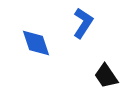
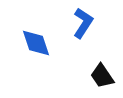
black trapezoid: moved 4 px left
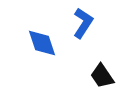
blue diamond: moved 6 px right
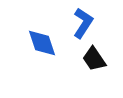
black trapezoid: moved 8 px left, 17 px up
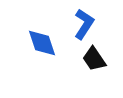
blue L-shape: moved 1 px right, 1 px down
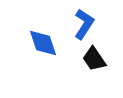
blue diamond: moved 1 px right
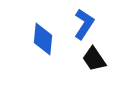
blue diamond: moved 4 px up; rotated 24 degrees clockwise
